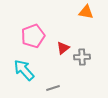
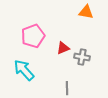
red triangle: rotated 16 degrees clockwise
gray cross: rotated 14 degrees clockwise
gray line: moved 14 px right; rotated 72 degrees counterclockwise
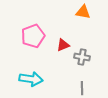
orange triangle: moved 3 px left
red triangle: moved 3 px up
cyan arrow: moved 7 px right, 9 px down; rotated 140 degrees clockwise
gray line: moved 15 px right
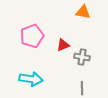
pink pentagon: moved 1 px left
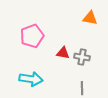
orange triangle: moved 7 px right, 6 px down
red triangle: moved 8 px down; rotated 32 degrees clockwise
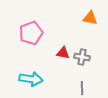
pink pentagon: moved 1 px left, 3 px up
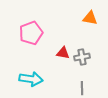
gray cross: rotated 21 degrees counterclockwise
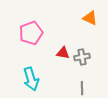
orange triangle: rotated 14 degrees clockwise
cyan arrow: rotated 65 degrees clockwise
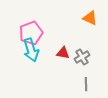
gray cross: rotated 21 degrees counterclockwise
cyan arrow: moved 29 px up
gray line: moved 4 px right, 4 px up
